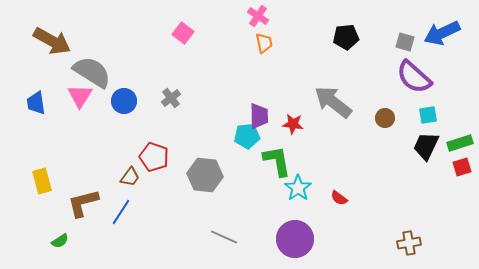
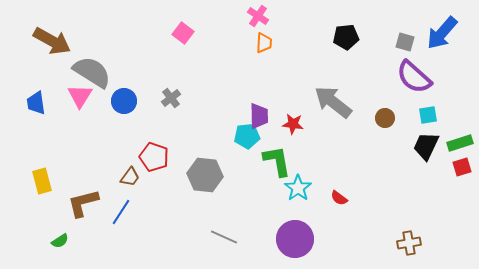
blue arrow: rotated 24 degrees counterclockwise
orange trapezoid: rotated 15 degrees clockwise
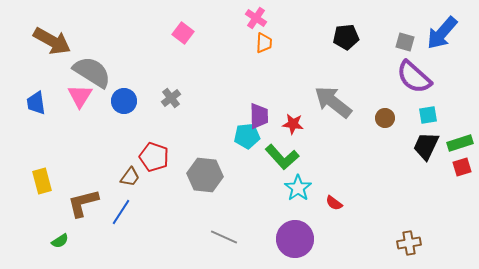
pink cross: moved 2 px left, 2 px down
green L-shape: moved 5 px right, 4 px up; rotated 148 degrees clockwise
red semicircle: moved 5 px left, 5 px down
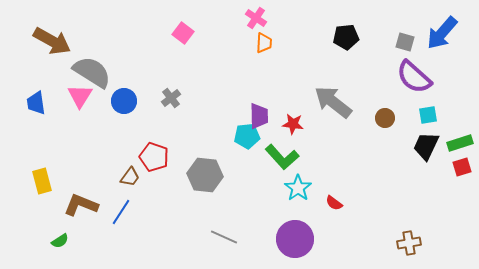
brown L-shape: moved 2 px left, 2 px down; rotated 36 degrees clockwise
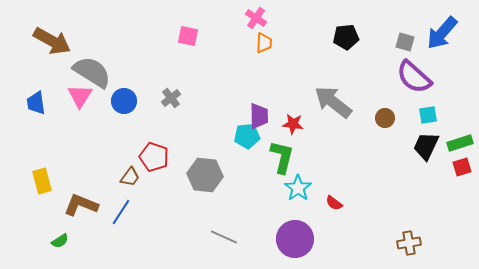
pink square: moved 5 px right, 3 px down; rotated 25 degrees counterclockwise
green L-shape: rotated 124 degrees counterclockwise
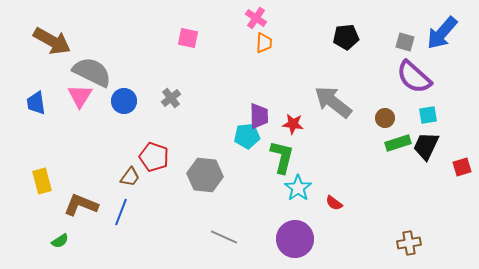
pink square: moved 2 px down
gray semicircle: rotated 6 degrees counterclockwise
green rectangle: moved 62 px left
blue line: rotated 12 degrees counterclockwise
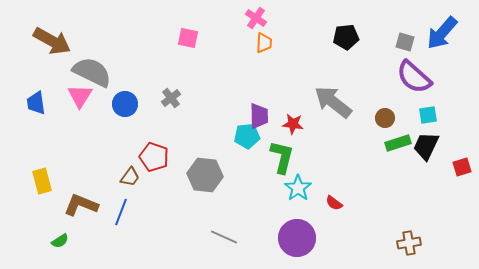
blue circle: moved 1 px right, 3 px down
purple circle: moved 2 px right, 1 px up
